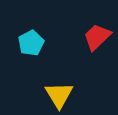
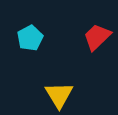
cyan pentagon: moved 1 px left, 5 px up
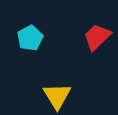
yellow triangle: moved 2 px left, 1 px down
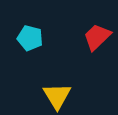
cyan pentagon: rotated 30 degrees counterclockwise
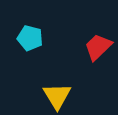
red trapezoid: moved 1 px right, 10 px down
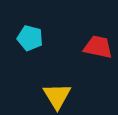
red trapezoid: rotated 56 degrees clockwise
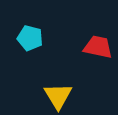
yellow triangle: moved 1 px right
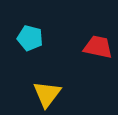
yellow triangle: moved 11 px left, 2 px up; rotated 8 degrees clockwise
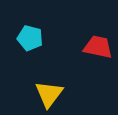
yellow triangle: moved 2 px right
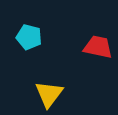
cyan pentagon: moved 1 px left, 1 px up
